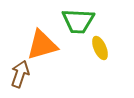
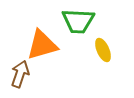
yellow ellipse: moved 3 px right, 2 px down
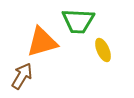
orange triangle: moved 3 px up
brown arrow: moved 2 px right, 2 px down; rotated 12 degrees clockwise
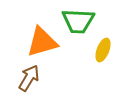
yellow ellipse: rotated 45 degrees clockwise
brown arrow: moved 7 px right, 2 px down
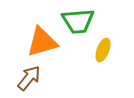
green trapezoid: rotated 8 degrees counterclockwise
brown arrow: rotated 8 degrees clockwise
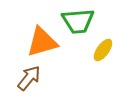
yellow ellipse: rotated 15 degrees clockwise
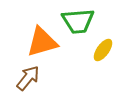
brown arrow: moved 1 px left
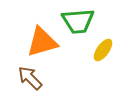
brown arrow: moved 2 px right; rotated 84 degrees counterclockwise
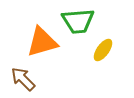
brown arrow: moved 7 px left, 1 px down
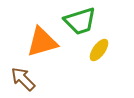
green trapezoid: moved 2 px right; rotated 12 degrees counterclockwise
yellow ellipse: moved 4 px left
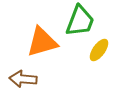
green trapezoid: rotated 52 degrees counterclockwise
brown arrow: rotated 40 degrees counterclockwise
